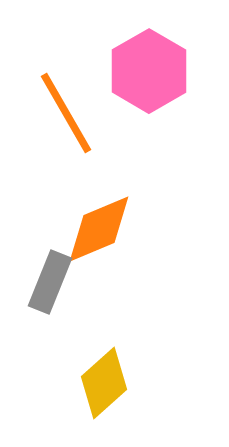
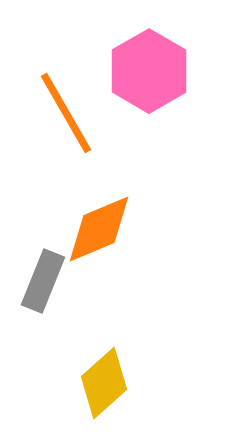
gray rectangle: moved 7 px left, 1 px up
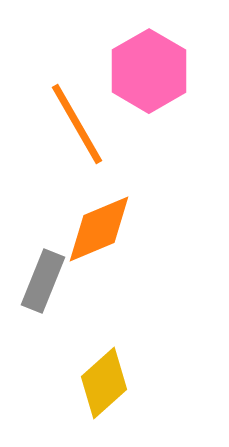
orange line: moved 11 px right, 11 px down
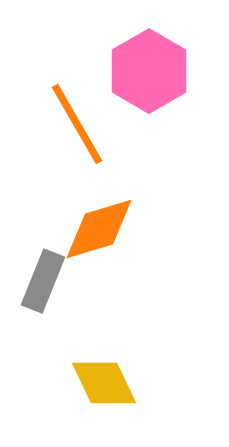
orange diamond: rotated 6 degrees clockwise
yellow diamond: rotated 74 degrees counterclockwise
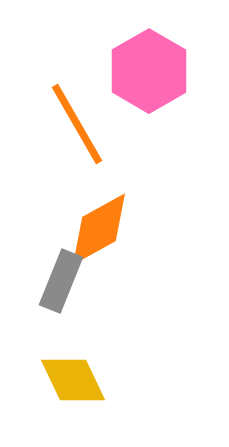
orange diamond: rotated 12 degrees counterclockwise
gray rectangle: moved 18 px right
yellow diamond: moved 31 px left, 3 px up
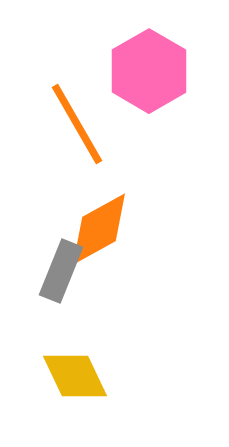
gray rectangle: moved 10 px up
yellow diamond: moved 2 px right, 4 px up
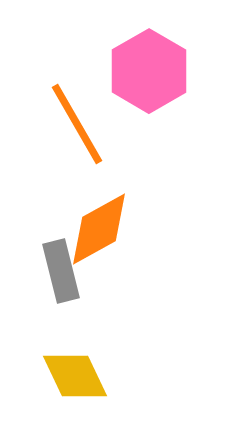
gray rectangle: rotated 36 degrees counterclockwise
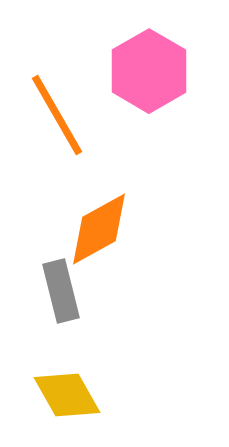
orange line: moved 20 px left, 9 px up
gray rectangle: moved 20 px down
yellow diamond: moved 8 px left, 19 px down; rotated 4 degrees counterclockwise
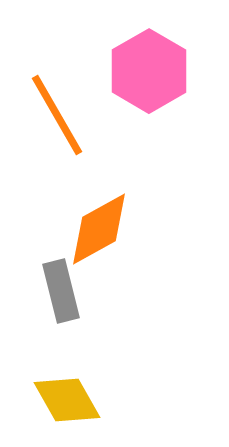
yellow diamond: moved 5 px down
